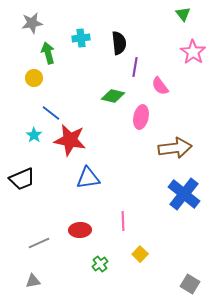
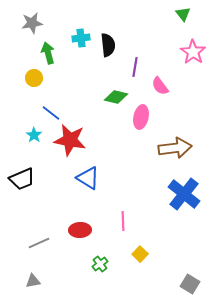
black semicircle: moved 11 px left, 2 px down
green diamond: moved 3 px right, 1 px down
blue triangle: rotated 40 degrees clockwise
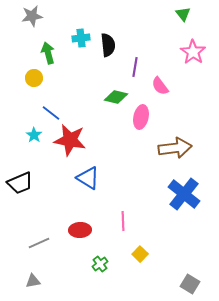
gray star: moved 7 px up
black trapezoid: moved 2 px left, 4 px down
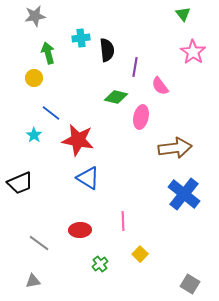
gray star: moved 3 px right
black semicircle: moved 1 px left, 5 px down
red star: moved 8 px right
gray line: rotated 60 degrees clockwise
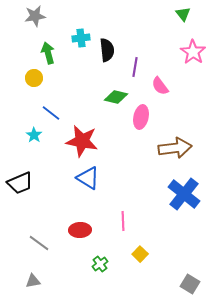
red star: moved 4 px right, 1 px down
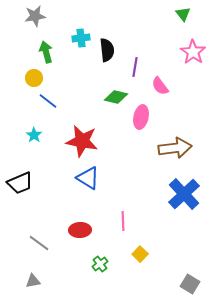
green arrow: moved 2 px left, 1 px up
blue line: moved 3 px left, 12 px up
blue cross: rotated 8 degrees clockwise
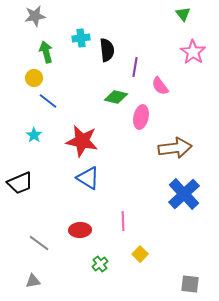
gray square: rotated 24 degrees counterclockwise
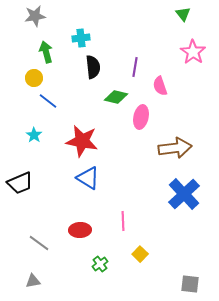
black semicircle: moved 14 px left, 17 px down
pink semicircle: rotated 18 degrees clockwise
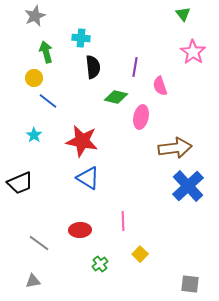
gray star: rotated 15 degrees counterclockwise
cyan cross: rotated 12 degrees clockwise
blue cross: moved 4 px right, 8 px up
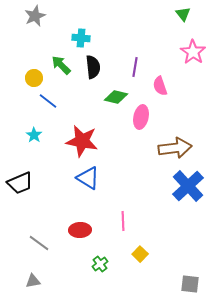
green arrow: moved 15 px right, 13 px down; rotated 30 degrees counterclockwise
